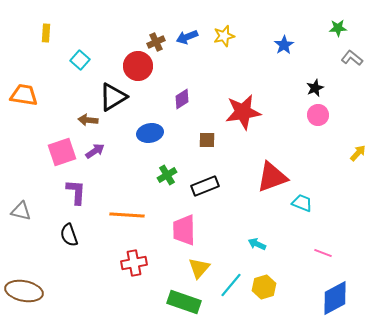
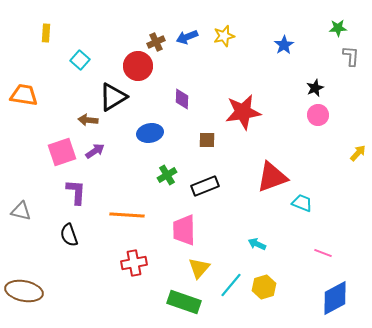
gray L-shape: moved 1 px left, 2 px up; rotated 55 degrees clockwise
purple diamond: rotated 55 degrees counterclockwise
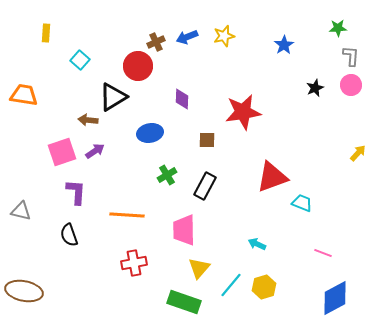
pink circle: moved 33 px right, 30 px up
black rectangle: rotated 40 degrees counterclockwise
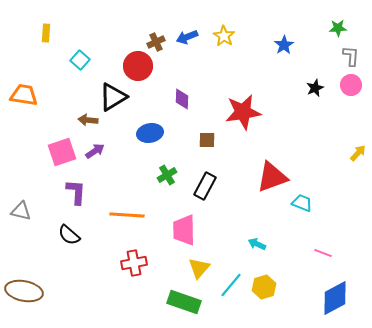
yellow star: rotated 25 degrees counterclockwise
black semicircle: rotated 30 degrees counterclockwise
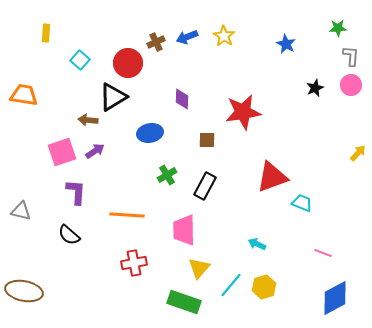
blue star: moved 2 px right, 1 px up; rotated 12 degrees counterclockwise
red circle: moved 10 px left, 3 px up
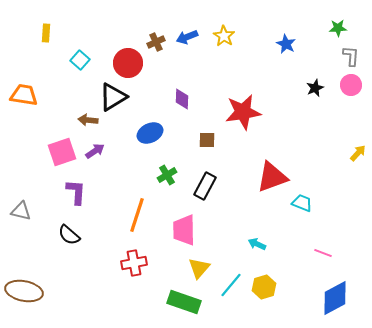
blue ellipse: rotated 15 degrees counterclockwise
orange line: moved 10 px right; rotated 76 degrees counterclockwise
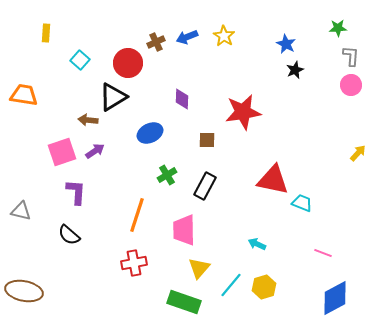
black star: moved 20 px left, 18 px up
red triangle: moved 1 px right, 3 px down; rotated 32 degrees clockwise
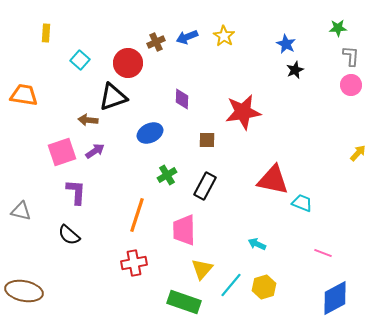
black triangle: rotated 12 degrees clockwise
yellow triangle: moved 3 px right, 1 px down
